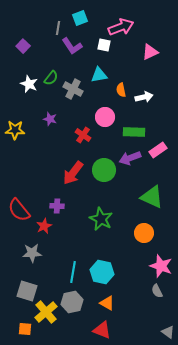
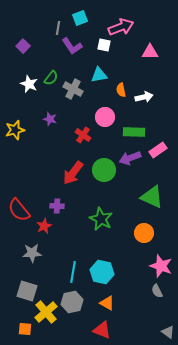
pink triangle: rotated 24 degrees clockwise
yellow star: rotated 18 degrees counterclockwise
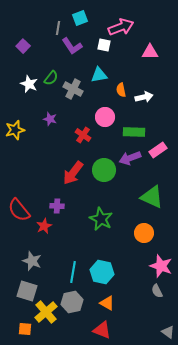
gray star: moved 8 px down; rotated 24 degrees clockwise
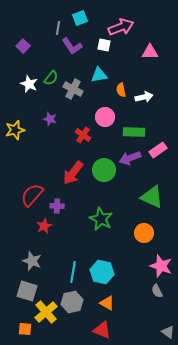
red semicircle: moved 13 px right, 15 px up; rotated 80 degrees clockwise
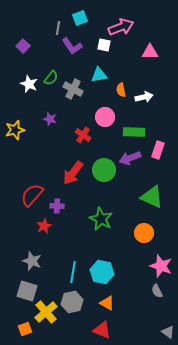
pink rectangle: rotated 36 degrees counterclockwise
orange square: rotated 24 degrees counterclockwise
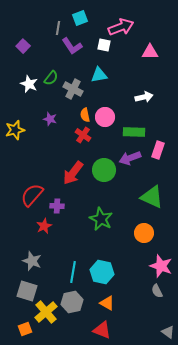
orange semicircle: moved 36 px left, 25 px down
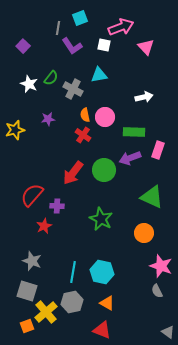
pink triangle: moved 4 px left, 5 px up; rotated 48 degrees clockwise
purple star: moved 2 px left; rotated 24 degrees counterclockwise
orange square: moved 2 px right, 3 px up
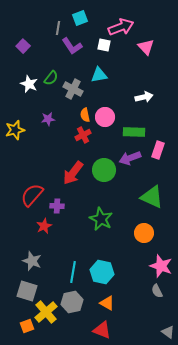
red cross: rotated 28 degrees clockwise
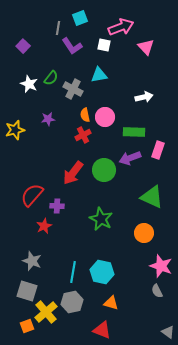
orange triangle: moved 4 px right; rotated 14 degrees counterclockwise
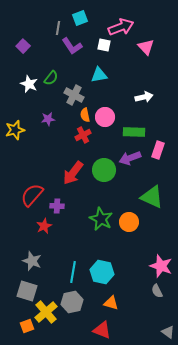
gray cross: moved 1 px right, 6 px down
orange circle: moved 15 px left, 11 px up
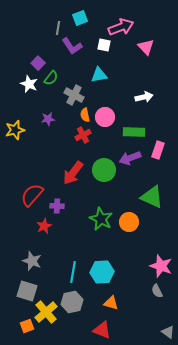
purple square: moved 15 px right, 17 px down
cyan hexagon: rotated 15 degrees counterclockwise
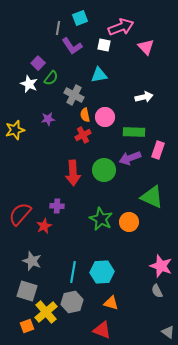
red arrow: rotated 40 degrees counterclockwise
red semicircle: moved 12 px left, 19 px down
